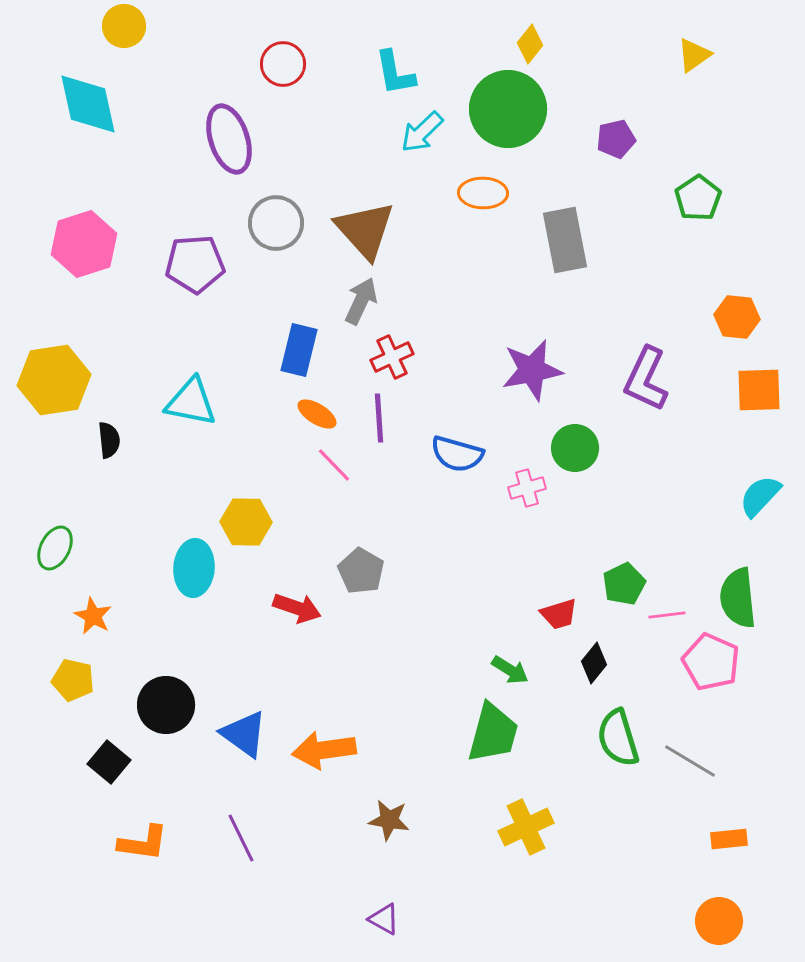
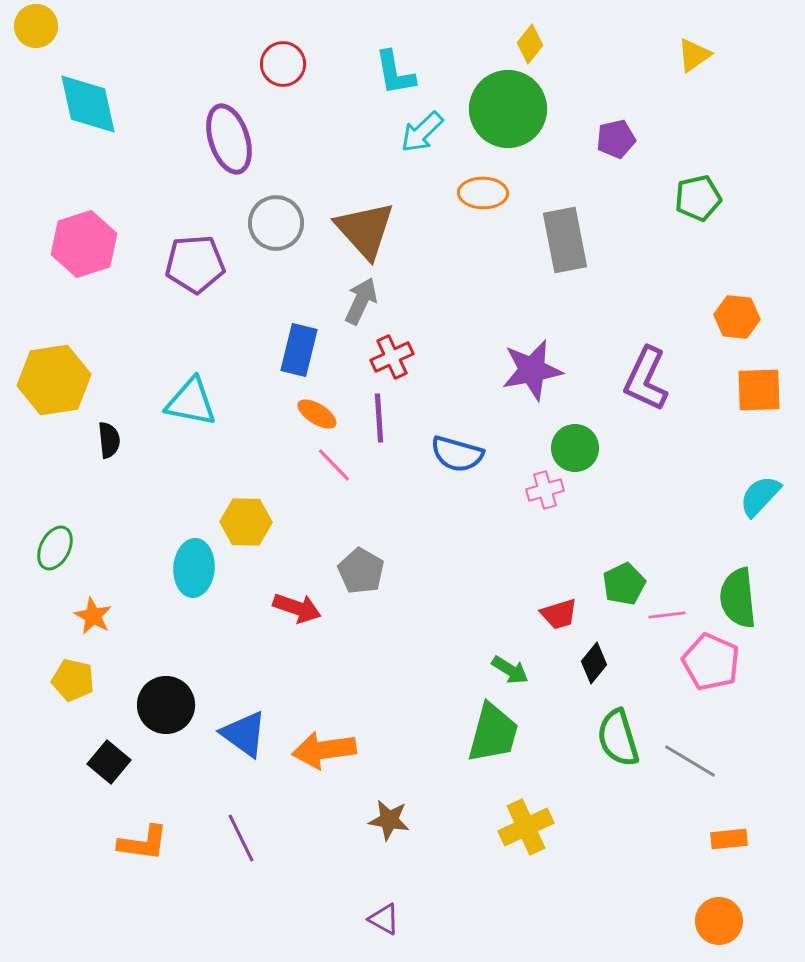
yellow circle at (124, 26): moved 88 px left
green pentagon at (698, 198): rotated 21 degrees clockwise
pink cross at (527, 488): moved 18 px right, 2 px down
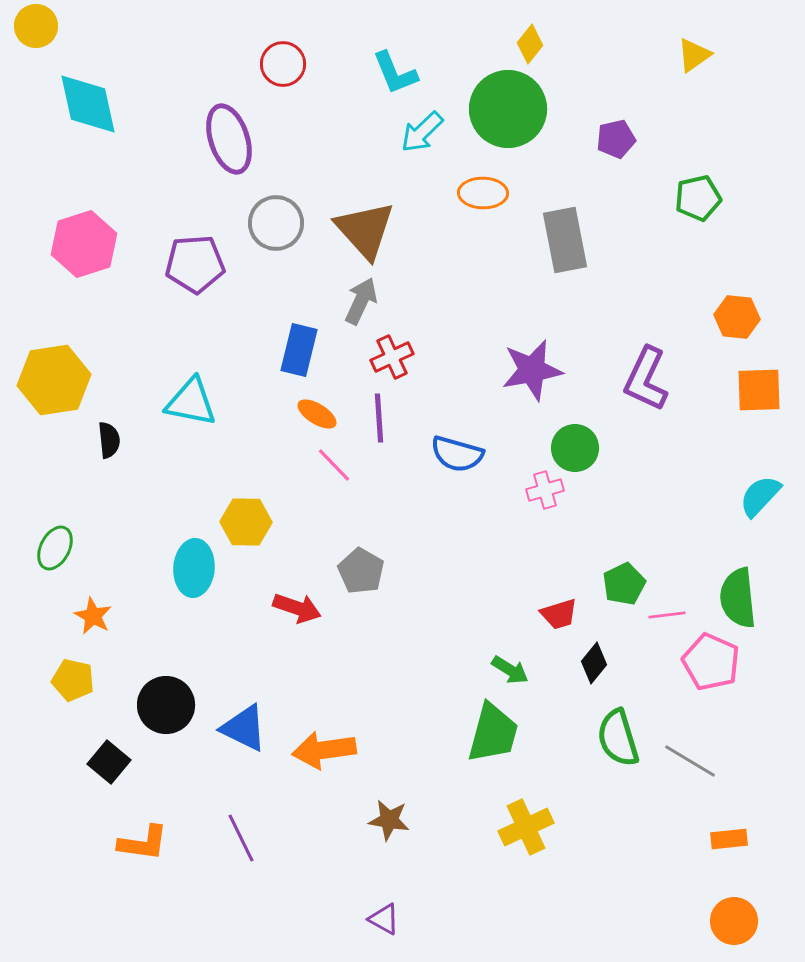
cyan L-shape at (395, 73): rotated 12 degrees counterclockwise
blue triangle at (244, 734): moved 6 px up; rotated 10 degrees counterclockwise
orange circle at (719, 921): moved 15 px right
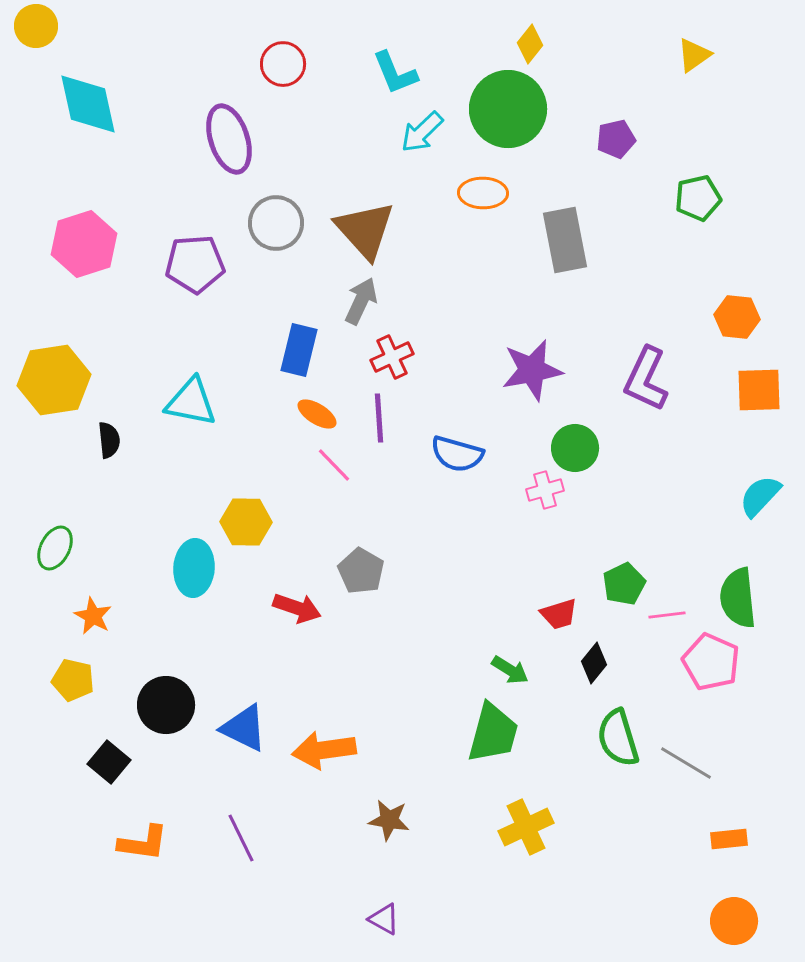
gray line at (690, 761): moved 4 px left, 2 px down
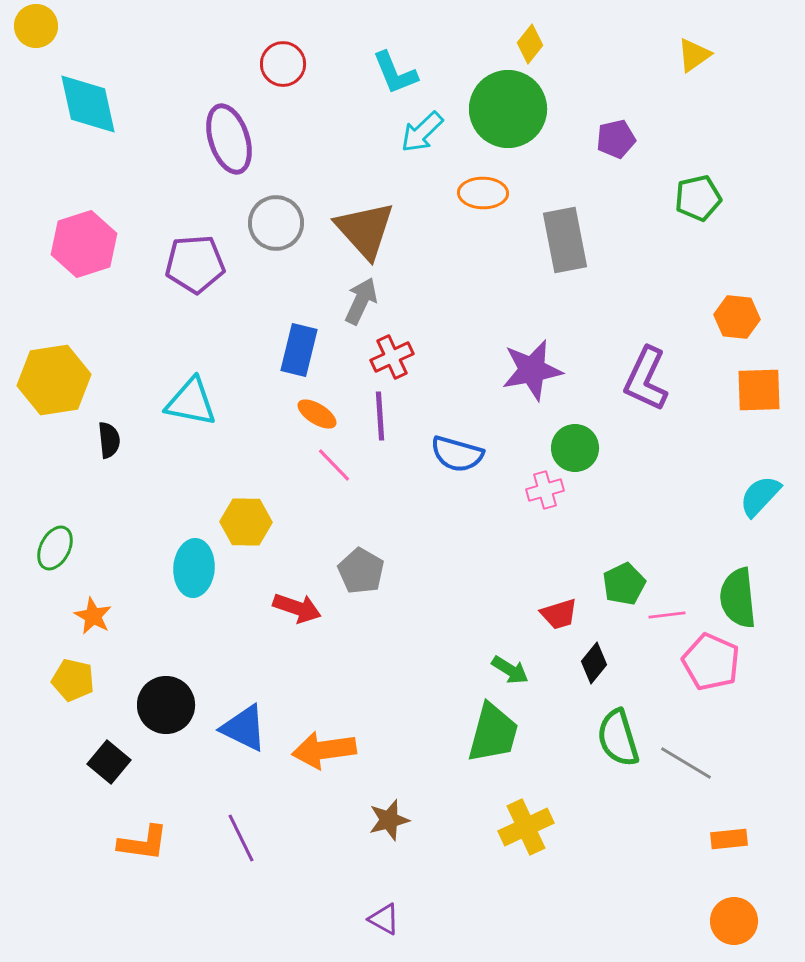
purple line at (379, 418): moved 1 px right, 2 px up
brown star at (389, 820): rotated 24 degrees counterclockwise
